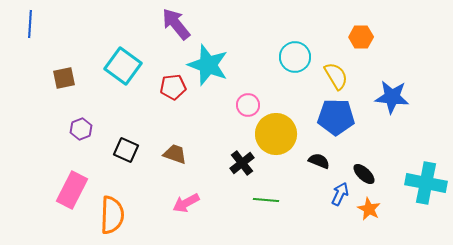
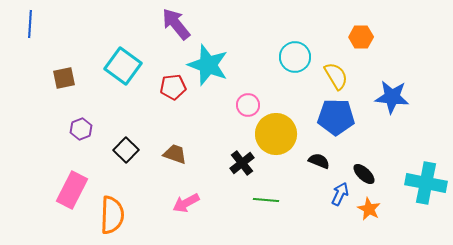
black square: rotated 20 degrees clockwise
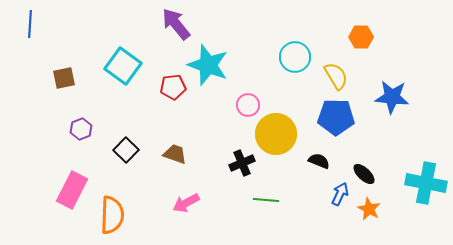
black cross: rotated 15 degrees clockwise
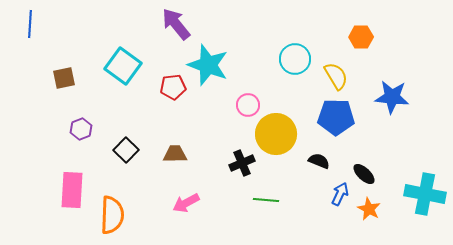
cyan circle: moved 2 px down
brown trapezoid: rotated 20 degrees counterclockwise
cyan cross: moved 1 px left, 11 px down
pink rectangle: rotated 24 degrees counterclockwise
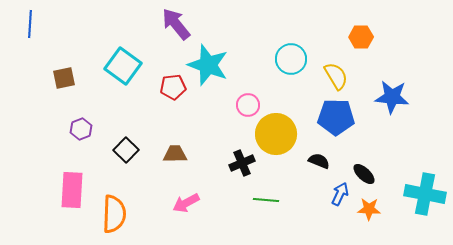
cyan circle: moved 4 px left
orange star: rotated 25 degrees counterclockwise
orange semicircle: moved 2 px right, 1 px up
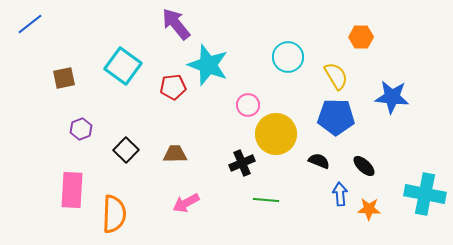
blue line: rotated 48 degrees clockwise
cyan circle: moved 3 px left, 2 px up
black ellipse: moved 8 px up
blue arrow: rotated 30 degrees counterclockwise
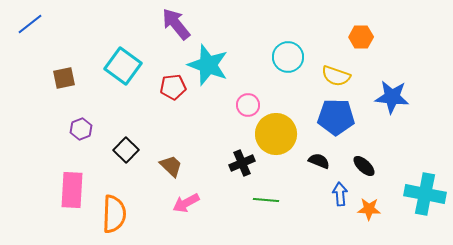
yellow semicircle: rotated 140 degrees clockwise
brown trapezoid: moved 4 px left, 12 px down; rotated 45 degrees clockwise
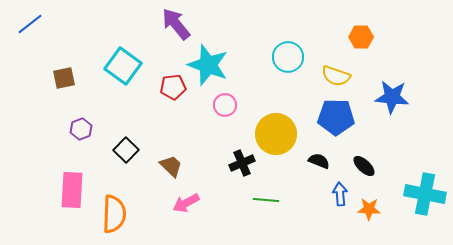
pink circle: moved 23 px left
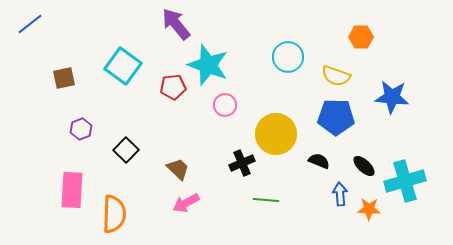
brown trapezoid: moved 7 px right, 3 px down
cyan cross: moved 20 px left, 13 px up; rotated 27 degrees counterclockwise
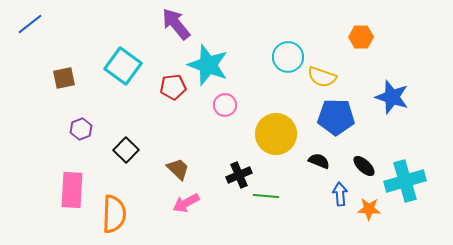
yellow semicircle: moved 14 px left, 1 px down
blue star: rotated 12 degrees clockwise
black cross: moved 3 px left, 12 px down
green line: moved 4 px up
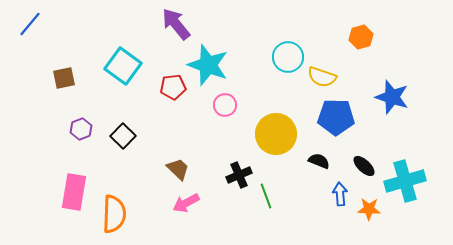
blue line: rotated 12 degrees counterclockwise
orange hexagon: rotated 15 degrees counterclockwise
black square: moved 3 px left, 14 px up
pink rectangle: moved 2 px right, 2 px down; rotated 6 degrees clockwise
green line: rotated 65 degrees clockwise
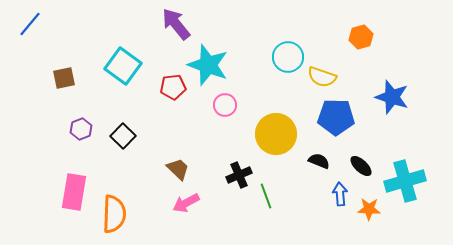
black ellipse: moved 3 px left
